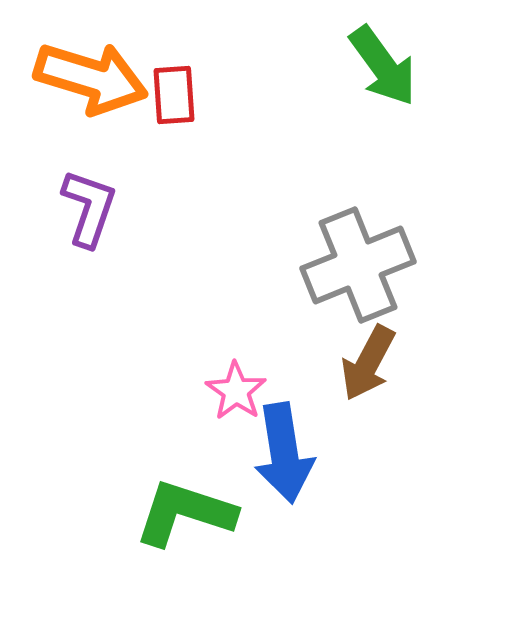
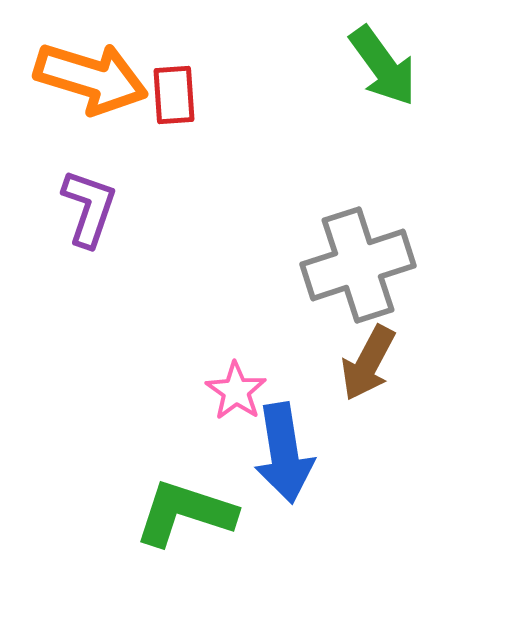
gray cross: rotated 4 degrees clockwise
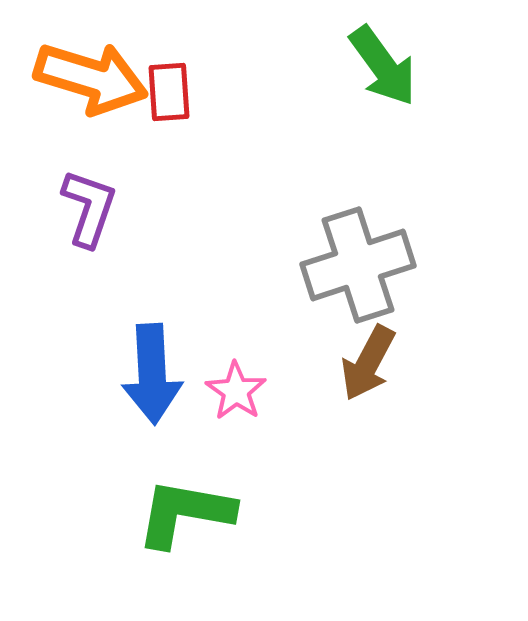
red rectangle: moved 5 px left, 3 px up
blue arrow: moved 132 px left, 79 px up; rotated 6 degrees clockwise
green L-shape: rotated 8 degrees counterclockwise
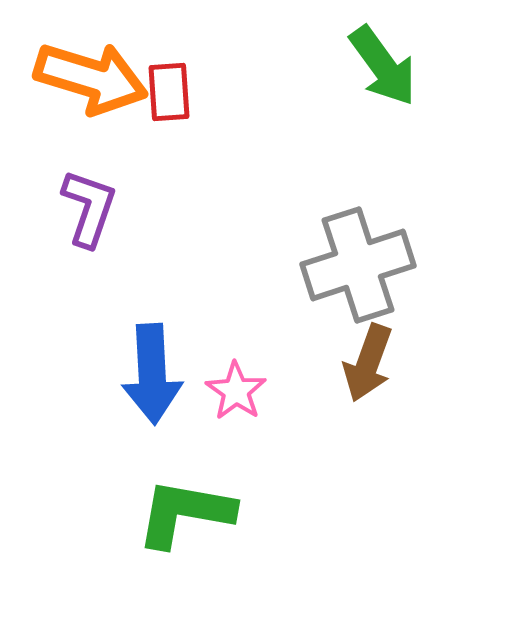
brown arrow: rotated 8 degrees counterclockwise
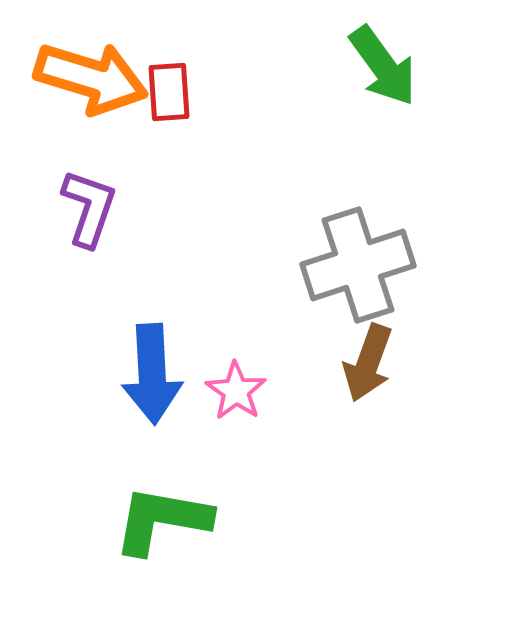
green L-shape: moved 23 px left, 7 px down
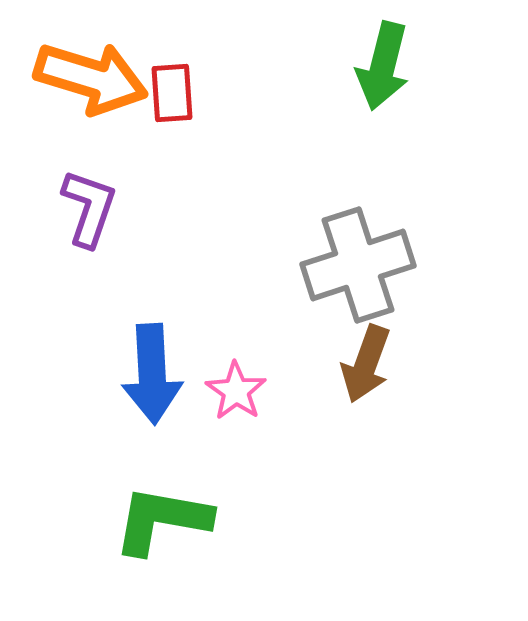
green arrow: rotated 50 degrees clockwise
red rectangle: moved 3 px right, 1 px down
brown arrow: moved 2 px left, 1 px down
